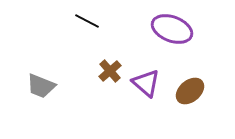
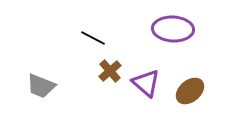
black line: moved 6 px right, 17 px down
purple ellipse: moved 1 px right; rotated 18 degrees counterclockwise
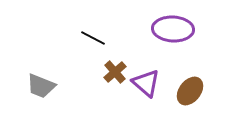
brown cross: moved 5 px right, 1 px down
brown ellipse: rotated 12 degrees counterclockwise
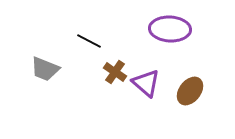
purple ellipse: moved 3 px left
black line: moved 4 px left, 3 px down
brown cross: rotated 15 degrees counterclockwise
gray trapezoid: moved 4 px right, 17 px up
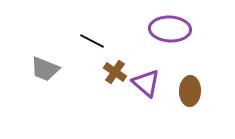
black line: moved 3 px right
brown ellipse: rotated 36 degrees counterclockwise
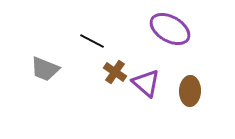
purple ellipse: rotated 27 degrees clockwise
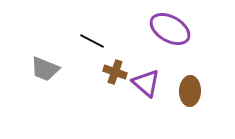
brown cross: rotated 15 degrees counterclockwise
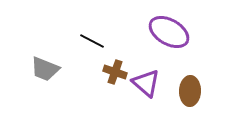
purple ellipse: moved 1 px left, 3 px down
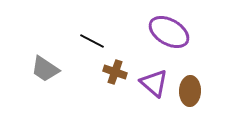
gray trapezoid: rotated 12 degrees clockwise
purple triangle: moved 8 px right
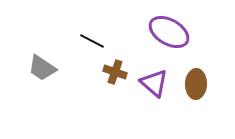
gray trapezoid: moved 3 px left, 1 px up
brown ellipse: moved 6 px right, 7 px up
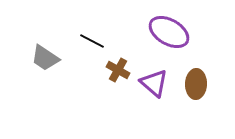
gray trapezoid: moved 3 px right, 10 px up
brown cross: moved 3 px right, 2 px up; rotated 10 degrees clockwise
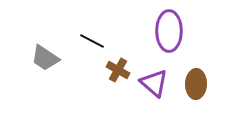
purple ellipse: moved 1 px up; rotated 60 degrees clockwise
